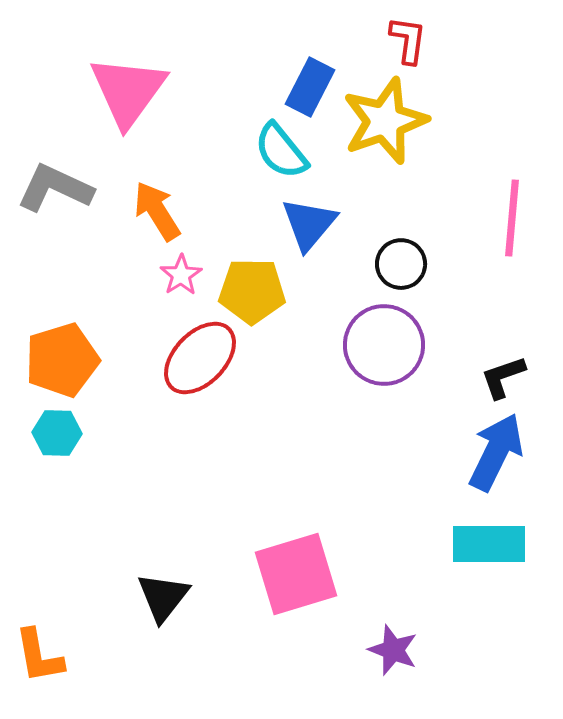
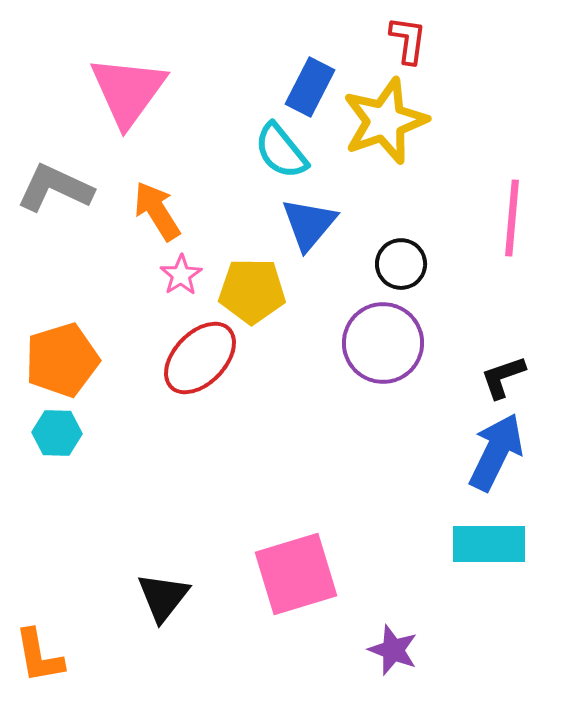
purple circle: moved 1 px left, 2 px up
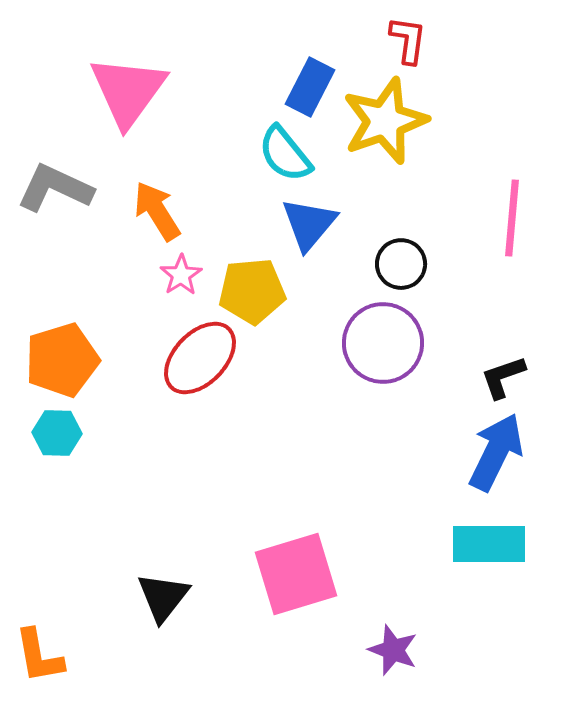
cyan semicircle: moved 4 px right, 3 px down
yellow pentagon: rotated 6 degrees counterclockwise
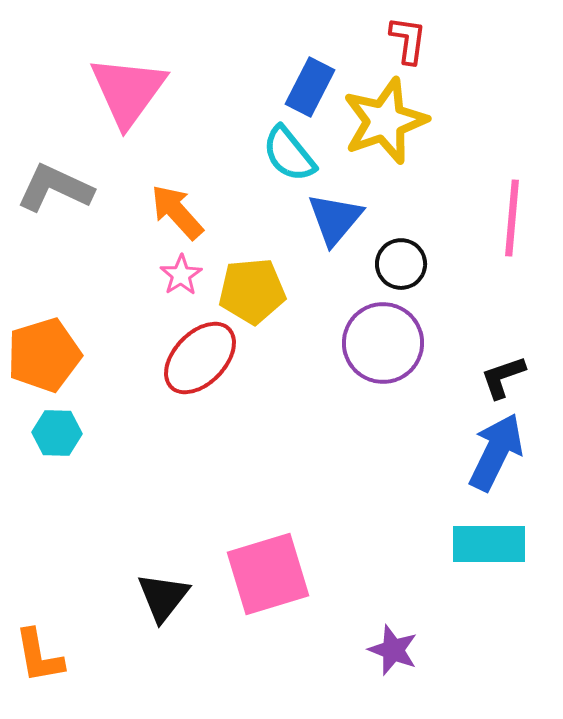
cyan semicircle: moved 4 px right
orange arrow: moved 20 px right, 1 px down; rotated 10 degrees counterclockwise
blue triangle: moved 26 px right, 5 px up
orange pentagon: moved 18 px left, 5 px up
pink square: moved 28 px left
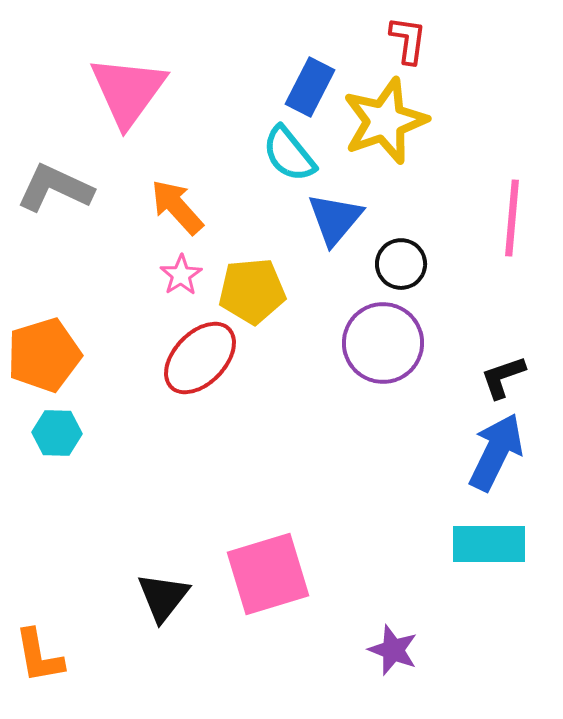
orange arrow: moved 5 px up
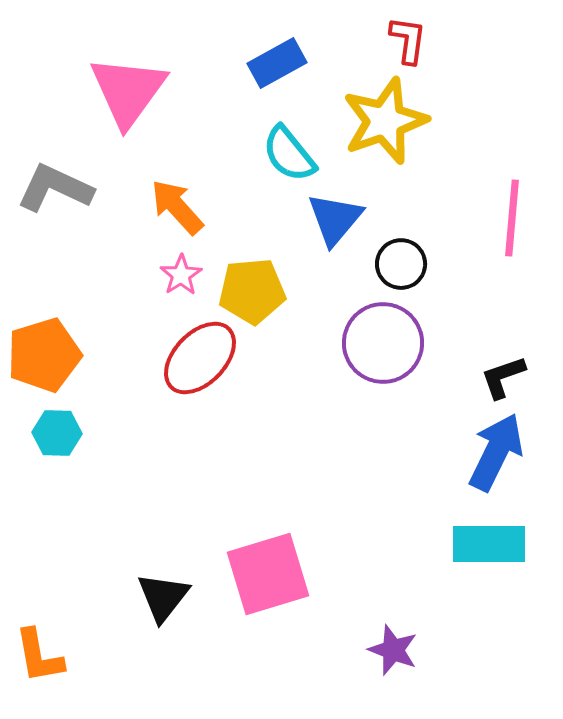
blue rectangle: moved 33 px left, 24 px up; rotated 34 degrees clockwise
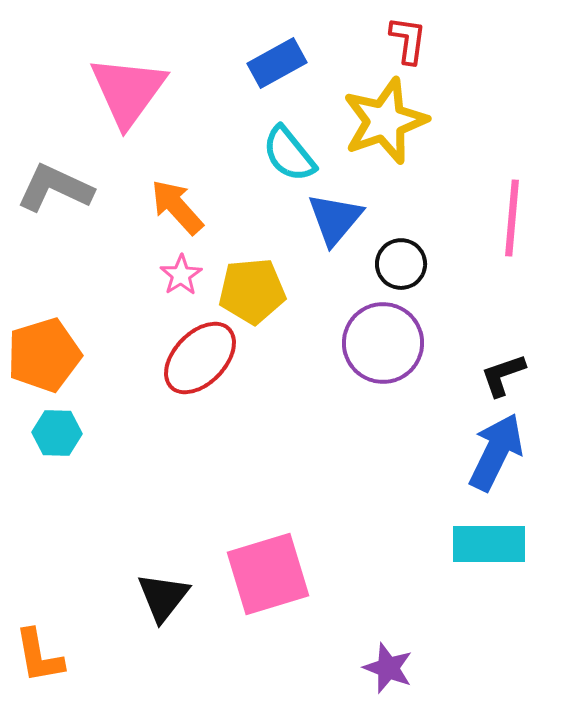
black L-shape: moved 2 px up
purple star: moved 5 px left, 18 px down
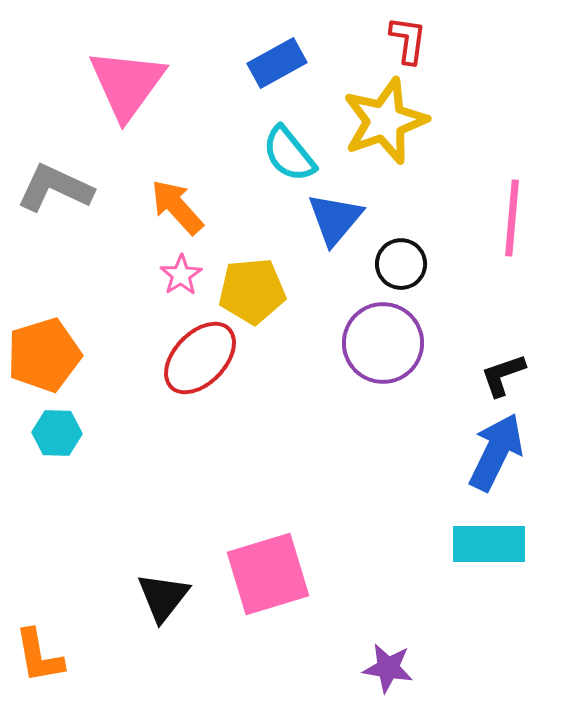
pink triangle: moved 1 px left, 7 px up
purple star: rotated 12 degrees counterclockwise
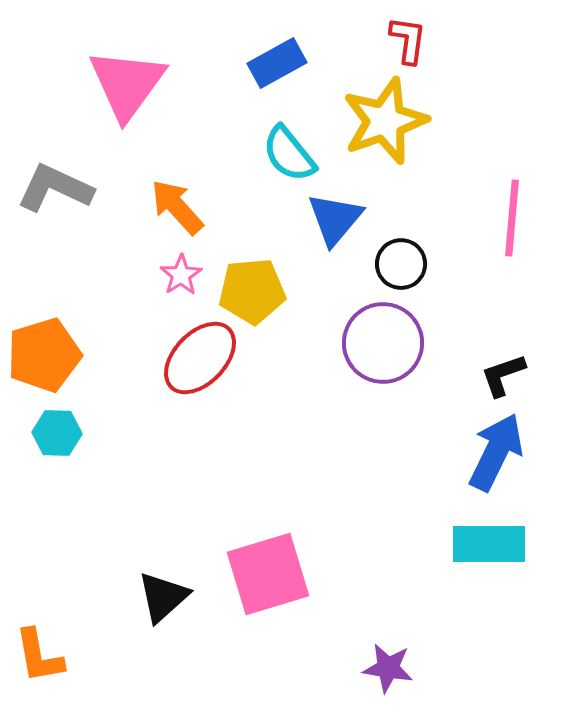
black triangle: rotated 10 degrees clockwise
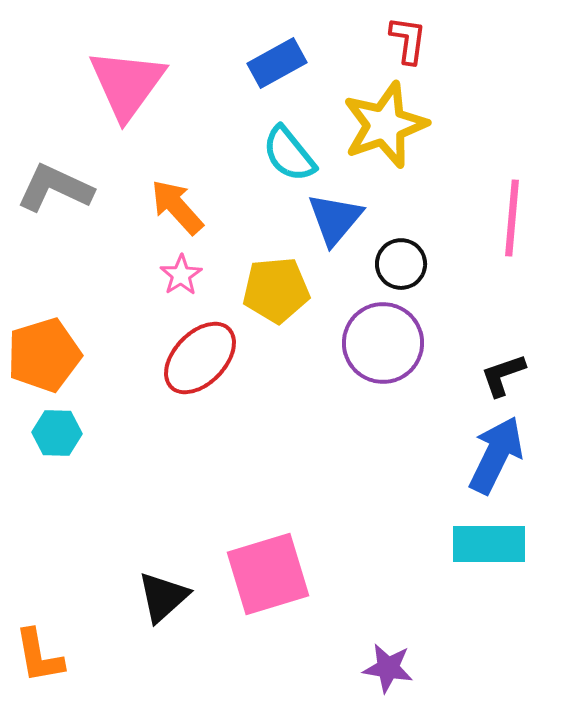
yellow star: moved 4 px down
yellow pentagon: moved 24 px right, 1 px up
blue arrow: moved 3 px down
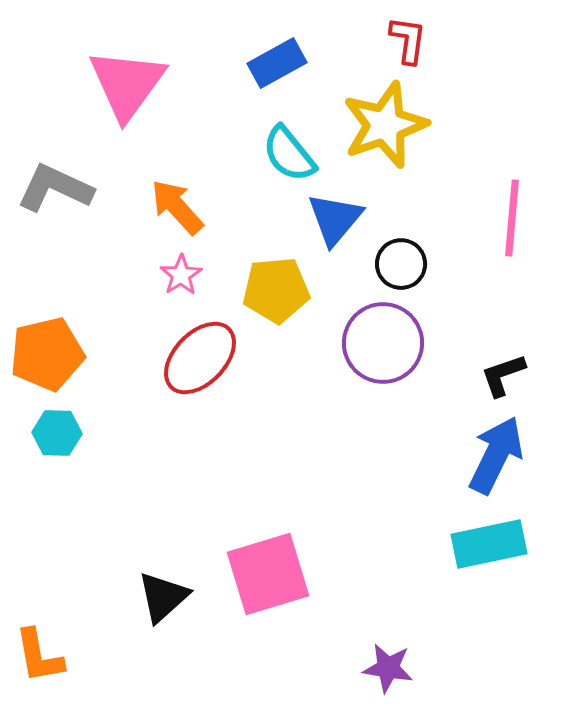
orange pentagon: moved 3 px right, 1 px up; rotated 4 degrees clockwise
cyan rectangle: rotated 12 degrees counterclockwise
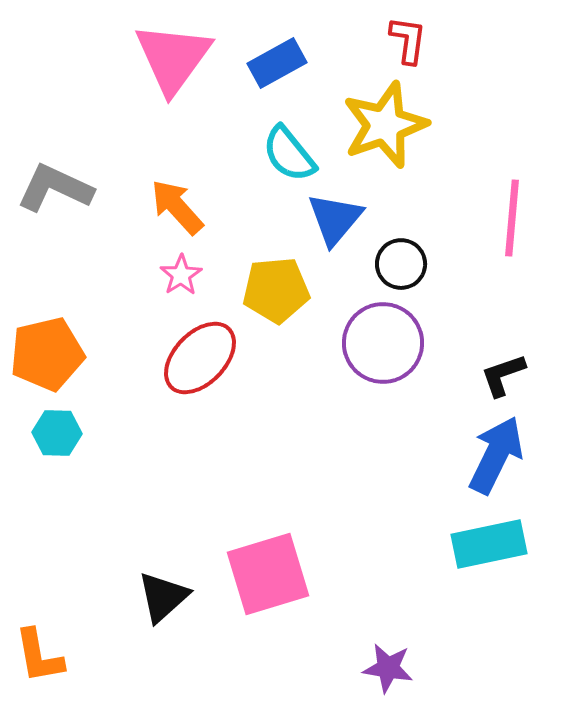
pink triangle: moved 46 px right, 26 px up
